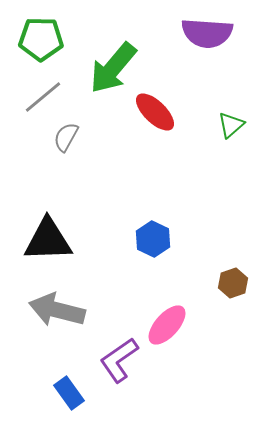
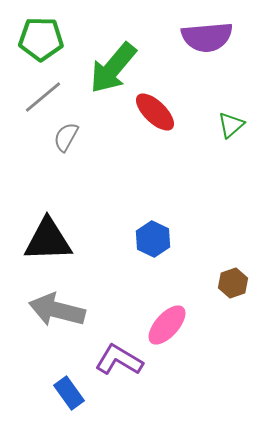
purple semicircle: moved 4 px down; rotated 9 degrees counterclockwise
purple L-shape: rotated 66 degrees clockwise
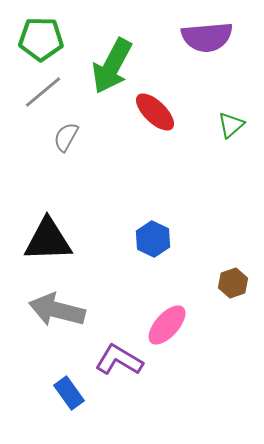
green arrow: moved 1 px left, 2 px up; rotated 12 degrees counterclockwise
gray line: moved 5 px up
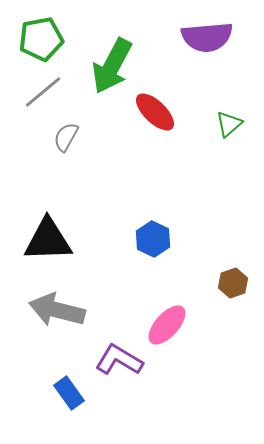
green pentagon: rotated 12 degrees counterclockwise
green triangle: moved 2 px left, 1 px up
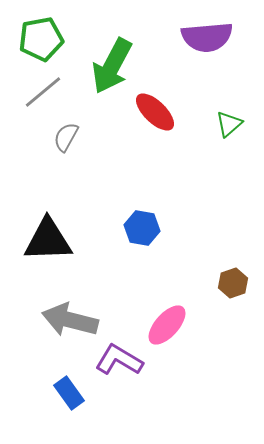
blue hexagon: moved 11 px left, 11 px up; rotated 16 degrees counterclockwise
gray arrow: moved 13 px right, 10 px down
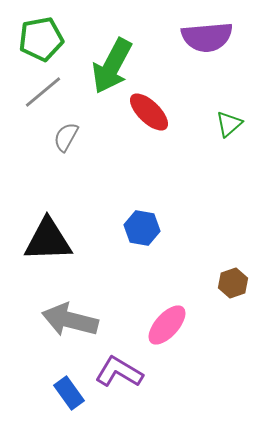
red ellipse: moved 6 px left
purple L-shape: moved 12 px down
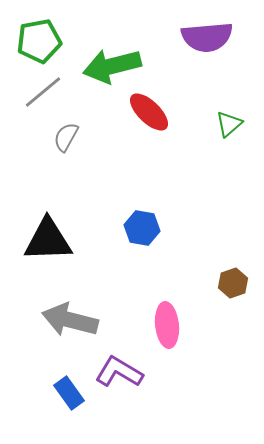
green pentagon: moved 2 px left, 2 px down
green arrow: rotated 48 degrees clockwise
pink ellipse: rotated 48 degrees counterclockwise
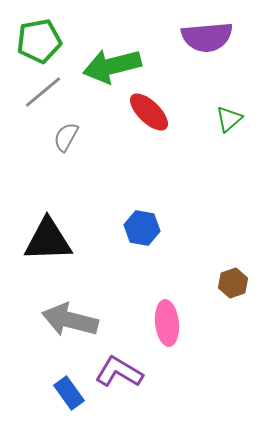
green triangle: moved 5 px up
pink ellipse: moved 2 px up
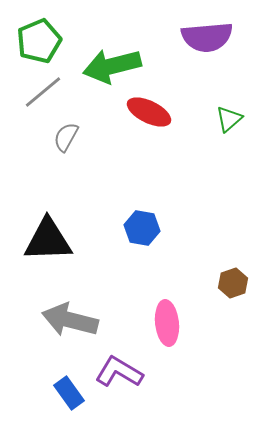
green pentagon: rotated 12 degrees counterclockwise
red ellipse: rotated 18 degrees counterclockwise
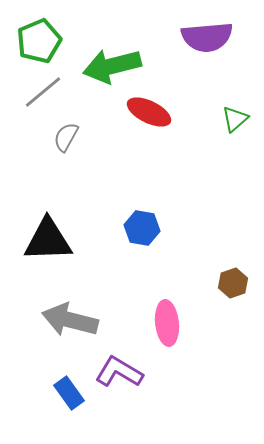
green triangle: moved 6 px right
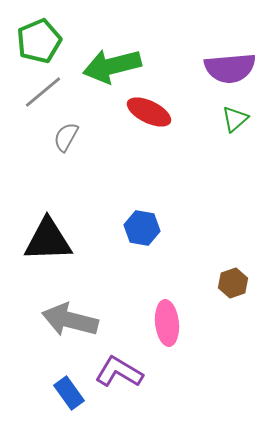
purple semicircle: moved 23 px right, 31 px down
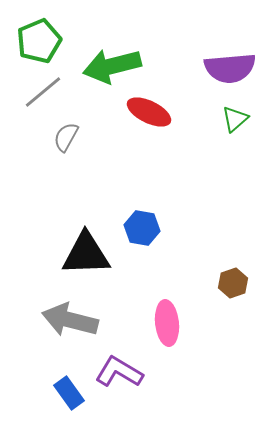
black triangle: moved 38 px right, 14 px down
